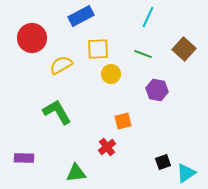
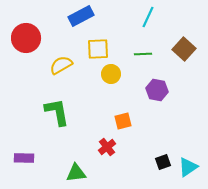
red circle: moved 6 px left
green line: rotated 24 degrees counterclockwise
green L-shape: rotated 20 degrees clockwise
cyan triangle: moved 2 px right, 6 px up
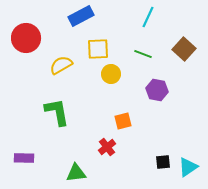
green line: rotated 24 degrees clockwise
black square: rotated 14 degrees clockwise
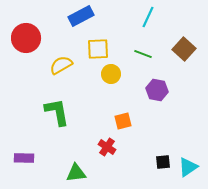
red cross: rotated 18 degrees counterclockwise
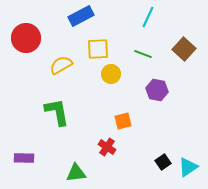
black square: rotated 28 degrees counterclockwise
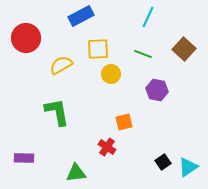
orange square: moved 1 px right, 1 px down
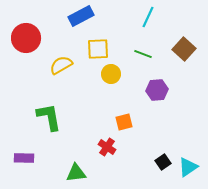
purple hexagon: rotated 15 degrees counterclockwise
green L-shape: moved 8 px left, 5 px down
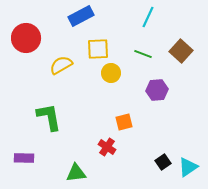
brown square: moved 3 px left, 2 px down
yellow circle: moved 1 px up
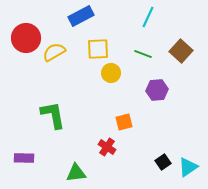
yellow semicircle: moved 7 px left, 13 px up
green L-shape: moved 4 px right, 2 px up
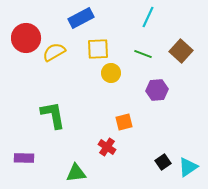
blue rectangle: moved 2 px down
